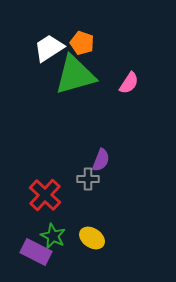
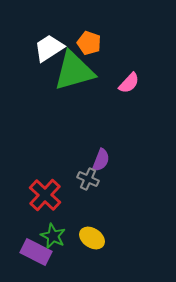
orange pentagon: moved 7 px right
green triangle: moved 1 px left, 4 px up
pink semicircle: rotated 10 degrees clockwise
gray cross: rotated 25 degrees clockwise
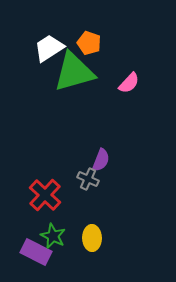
green triangle: moved 1 px down
yellow ellipse: rotated 55 degrees clockwise
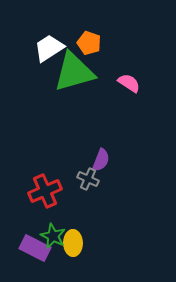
pink semicircle: rotated 100 degrees counterclockwise
red cross: moved 4 px up; rotated 24 degrees clockwise
yellow ellipse: moved 19 px left, 5 px down
purple rectangle: moved 1 px left, 4 px up
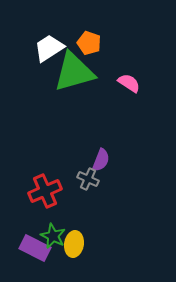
yellow ellipse: moved 1 px right, 1 px down; rotated 10 degrees clockwise
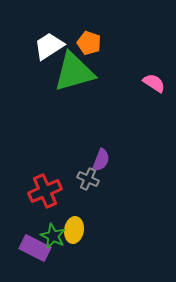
white trapezoid: moved 2 px up
pink semicircle: moved 25 px right
yellow ellipse: moved 14 px up
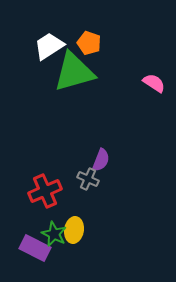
green star: moved 1 px right, 2 px up
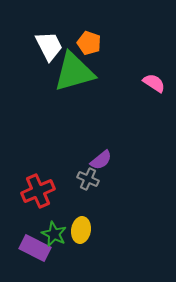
white trapezoid: rotated 96 degrees clockwise
purple semicircle: rotated 30 degrees clockwise
red cross: moved 7 px left
yellow ellipse: moved 7 px right
